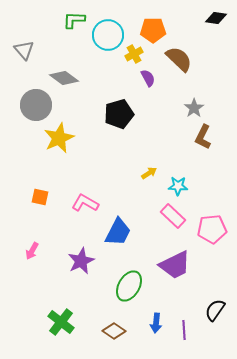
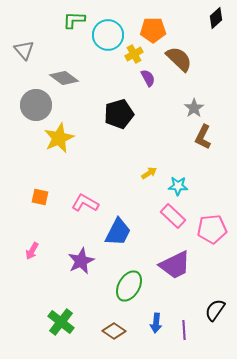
black diamond: rotated 50 degrees counterclockwise
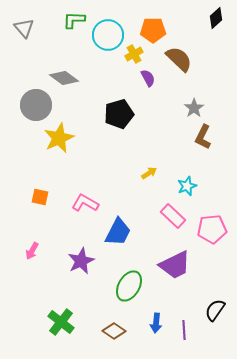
gray triangle: moved 22 px up
cyan star: moved 9 px right; rotated 24 degrees counterclockwise
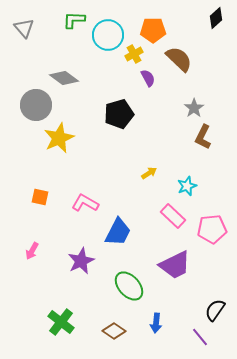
green ellipse: rotated 72 degrees counterclockwise
purple line: moved 16 px right, 7 px down; rotated 36 degrees counterclockwise
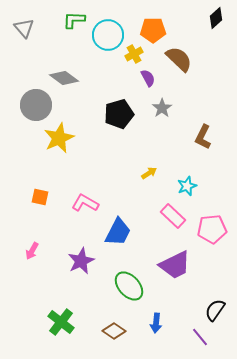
gray star: moved 32 px left
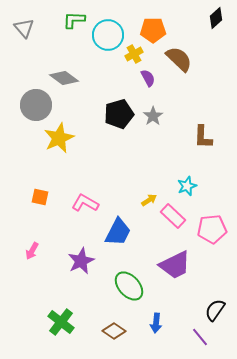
gray star: moved 9 px left, 8 px down
brown L-shape: rotated 25 degrees counterclockwise
yellow arrow: moved 27 px down
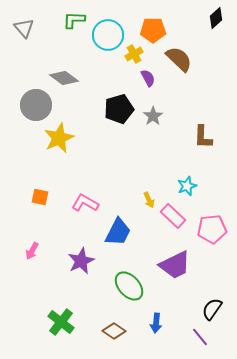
black pentagon: moved 5 px up
yellow arrow: rotated 98 degrees clockwise
black semicircle: moved 3 px left, 1 px up
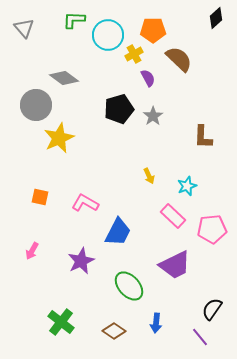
yellow arrow: moved 24 px up
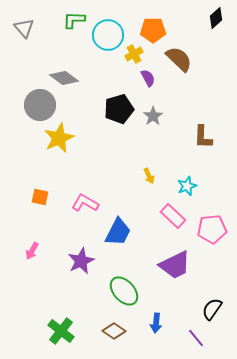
gray circle: moved 4 px right
green ellipse: moved 5 px left, 5 px down
green cross: moved 9 px down
purple line: moved 4 px left, 1 px down
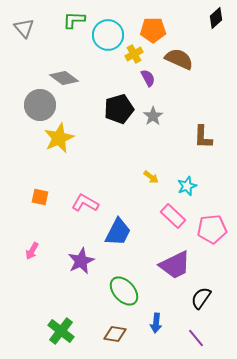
brown semicircle: rotated 20 degrees counterclockwise
yellow arrow: moved 2 px right, 1 px down; rotated 28 degrees counterclockwise
black semicircle: moved 11 px left, 11 px up
brown diamond: moved 1 px right, 3 px down; rotated 25 degrees counterclockwise
